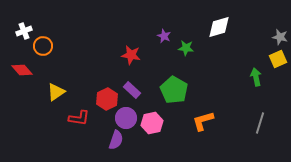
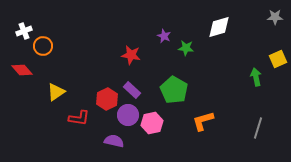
gray star: moved 5 px left, 20 px up; rotated 14 degrees counterclockwise
purple circle: moved 2 px right, 3 px up
gray line: moved 2 px left, 5 px down
purple semicircle: moved 2 px left, 1 px down; rotated 96 degrees counterclockwise
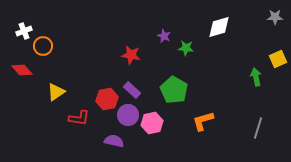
red hexagon: rotated 15 degrees clockwise
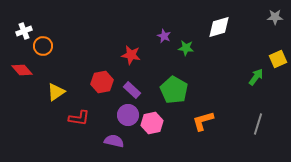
green arrow: rotated 48 degrees clockwise
red hexagon: moved 5 px left, 17 px up
gray line: moved 4 px up
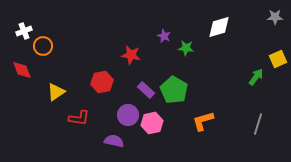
red diamond: rotated 20 degrees clockwise
purple rectangle: moved 14 px right
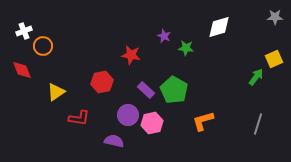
yellow square: moved 4 px left
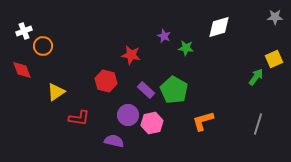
red hexagon: moved 4 px right, 1 px up; rotated 25 degrees clockwise
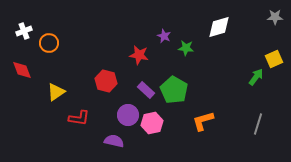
orange circle: moved 6 px right, 3 px up
red star: moved 8 px right
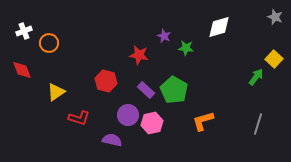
gray star: rotated 21 degrees clockwise
yellow square: rotated 24 degrees counterclockwise
red L-shape: rotated 10 degrees clockwise
purple semicircle: moved 2 px left, 1 px up
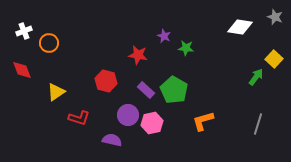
white diamond: moved 21 px right; rotated 25 degrees clockwise
red star: moved 1 px left
